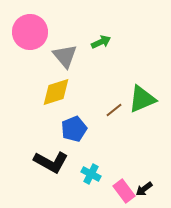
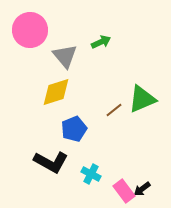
pink circle: moved 2 px up
black arrow: moved 2 px left
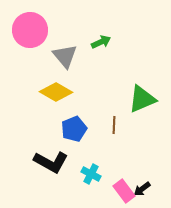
yellow diamond: rotated 48 degrees clockwise
brown line: moved 15 px down; rotated 48 degrees counterclockwise
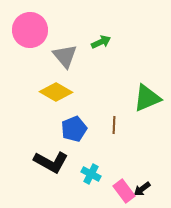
green triangle: moved 5 px right, 1 px up
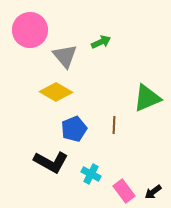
black arrow: moved 11 px right, 3 px down
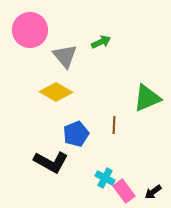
blue pentagon: moved 2 px right, 5 px down
cyan cross: moved 14 px right, 4 px down
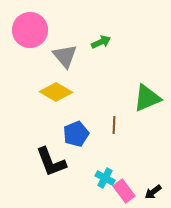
black L-shape: rotated 40 degrees clockwise
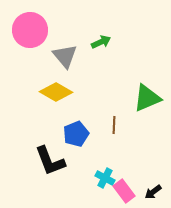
black L-shape: moved 1 px left, 1 px up
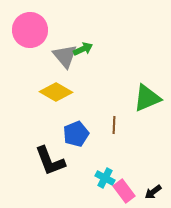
green arrow: moved 18 px left, 7 px down
